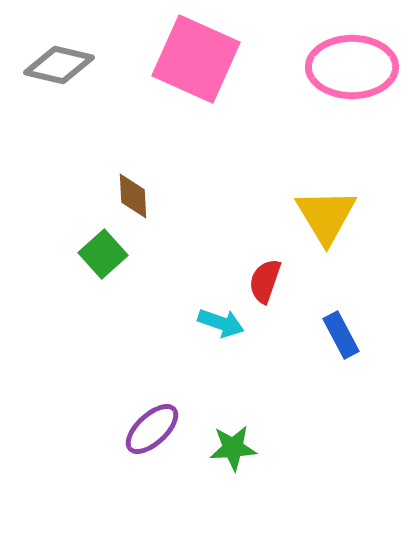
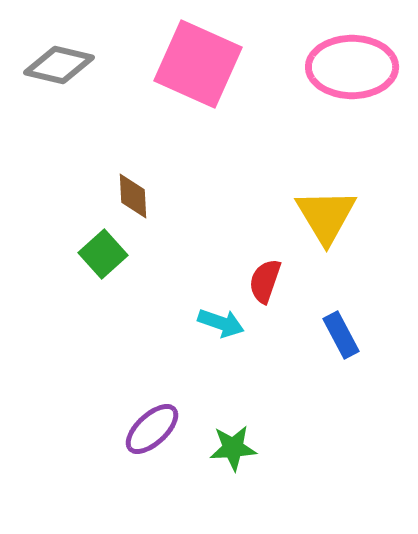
pink square: moved 2 px right, 5 px down
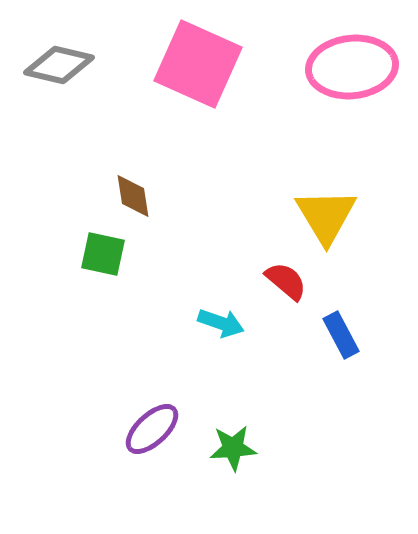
pink ellipse: rotated 6 degrees counterclockwise
brown diamond: rotated 6 degrees counterclockwise
green square: rotated 36 degrees counterclockwise
red semicircle: moved 21 px right; rotated 111 degrees clockwise
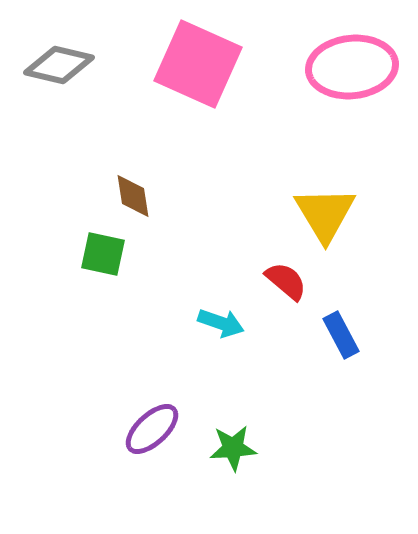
yellow triangle: moved 1 px left, 2 px up
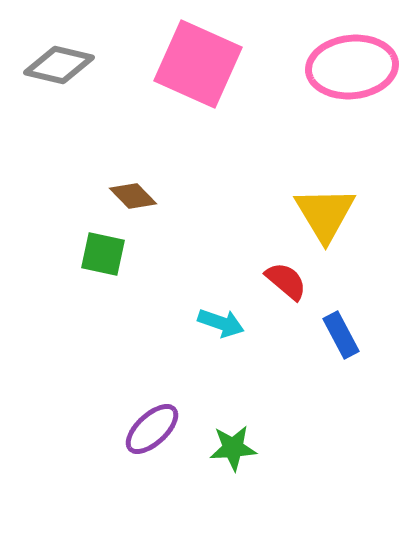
brown diamond: rotated 36 degrees counterclockwise
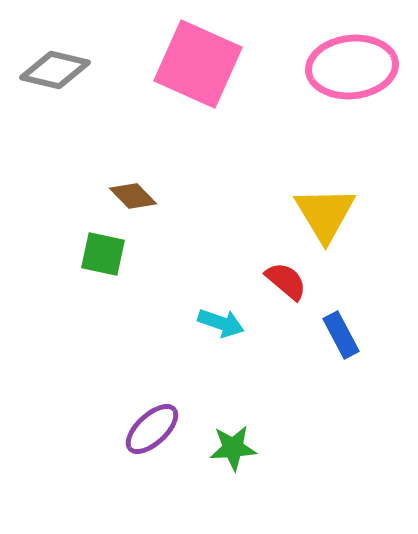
gray diamond: moved 4 px left, 5 px down
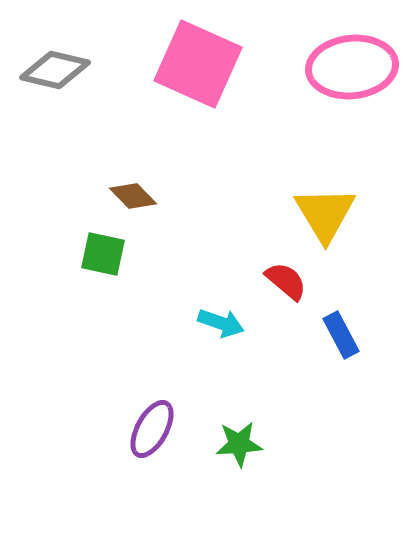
purple ellipse: rotated 18 degrees counterclockwise
green star: moved 6 px right, 4 px up
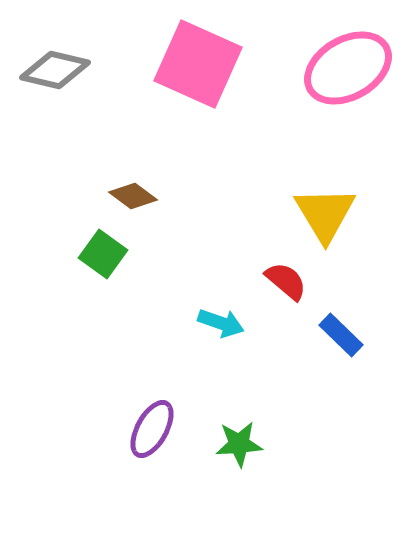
pink ellipse: moved 4 px left, 1 px down; rotated 24 degrees counterclockwise
brown diamond: rotated 9 degrees counterclockwise
green square: rotated 24 degrees clockwise
blue rectangle: rotated 18 degrees counterclockwise
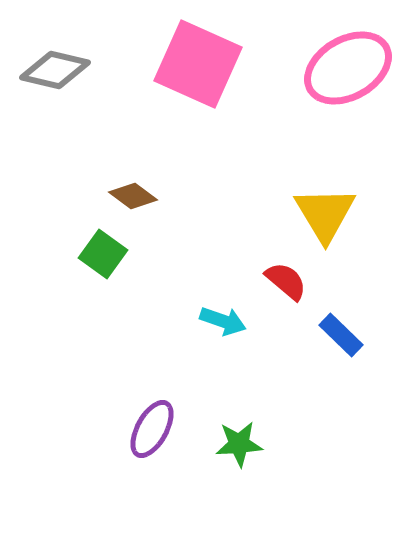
cyan arrow: moved 2 px right, 2 px up
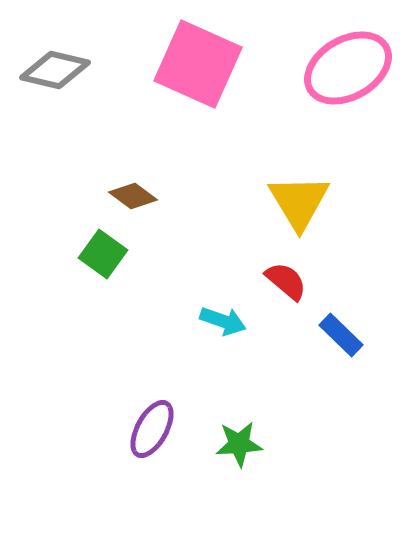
yellow triangle: moved 26 px left, 12 px up
